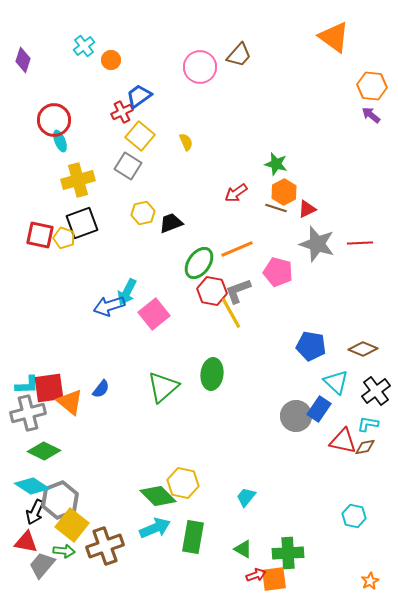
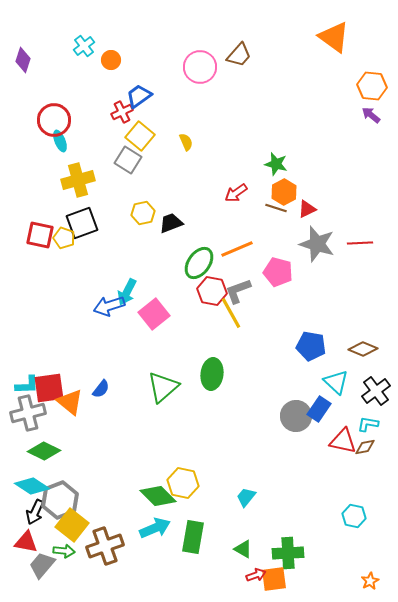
gray square at (128, 166): moved 6 px up
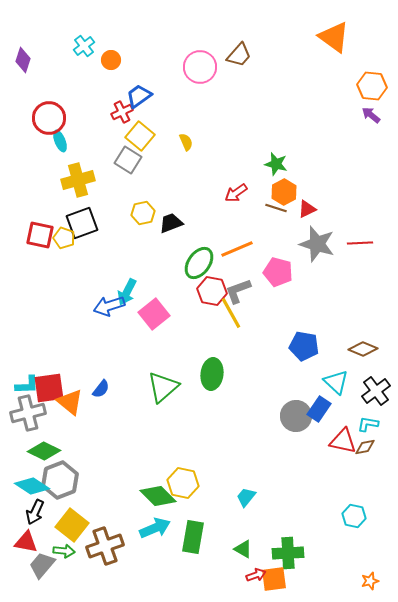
red circle at (54, 120): moved 5 px left, 2 px up
blue pentagon at (311, 346): moved 7 px left
gray hexagon at (60, 500): moved 20 px up
orange star at (370, 581): rotated 12 degrees clockwise
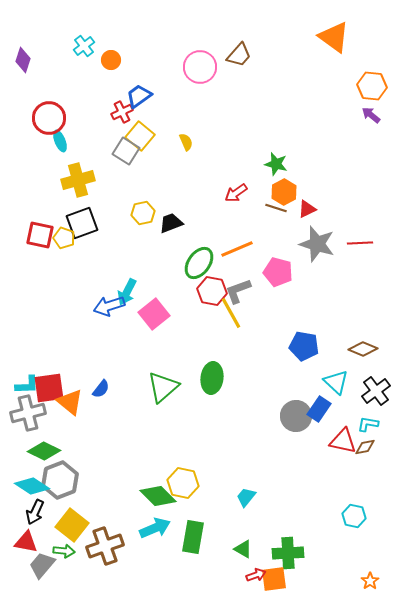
gray square at (128, 160): moved 2 px left, 9 px up
green ellipse at (212, 374): moved 4 px down
orange star at (370, 581): rotated 18 degrees counterclockwise
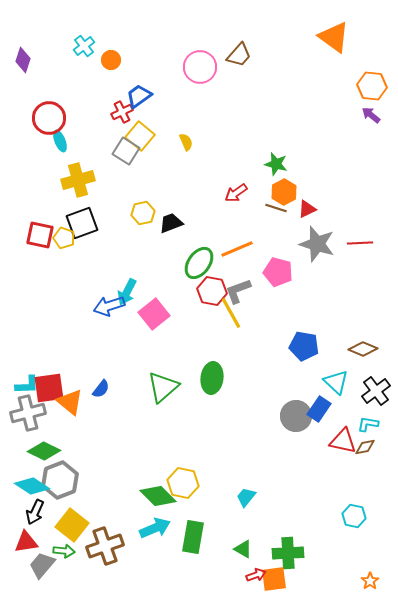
red triangle at (26, 542): rotated 20 degrees counterclockwise
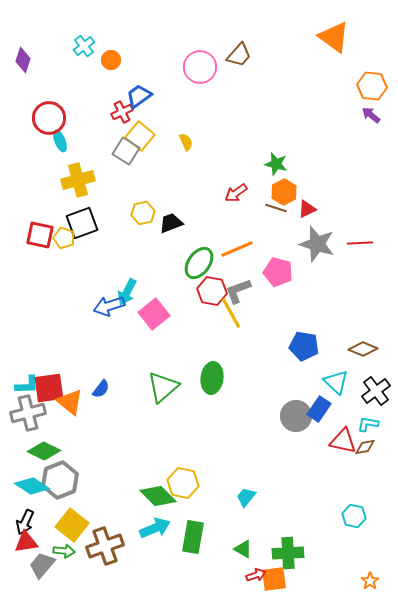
black arrow at (35, 512): moved 10 px left, 10 px down
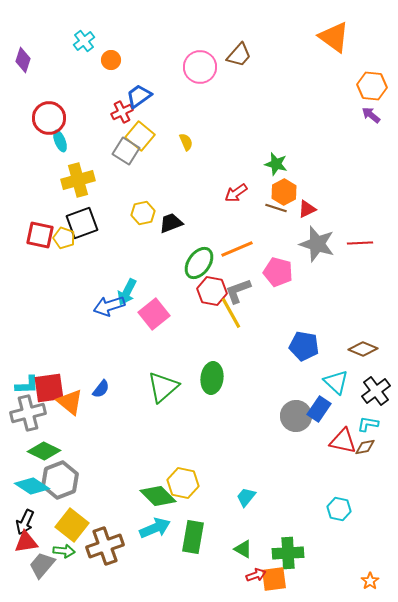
cyan cross at (84, 46): moved 5 px up
cyan hexagon at (354, 516): moved 15 px left, 7 px up
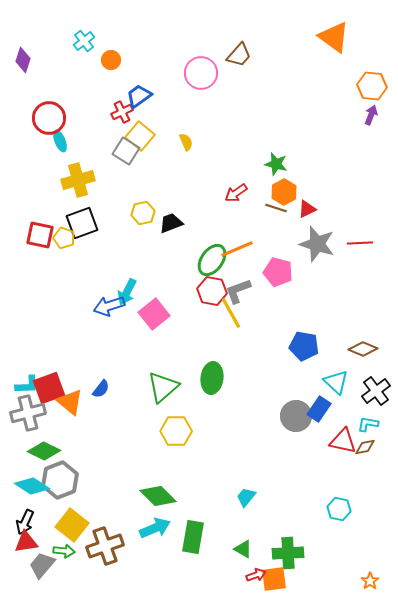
pink circle at (200, 67): moved 1 px right, 6 px down
purple arrow at (371, 115): rotated 72 degrees clockwise
green ellipse at (199, 263): moved 13 px right, 3 px up
red square at (49, 388): rotated 12 degrees counterclockwise
yellow hexagon at (183, 483): moved 7 px left, 52 px up; rotated 12 degrees counterclockwise
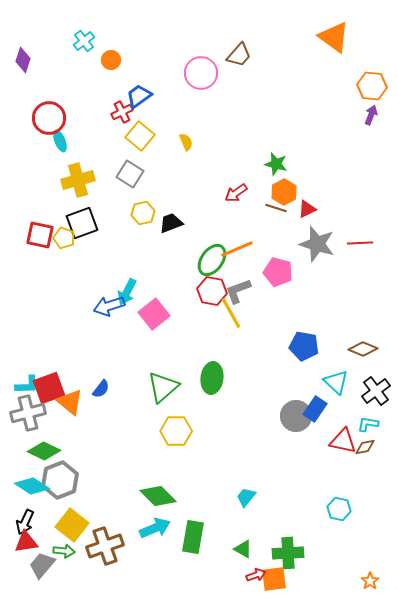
gray square at (126, 151): moved 4 px right, 23 px down
blue rectangle at (319, 409): moved 4 px left
